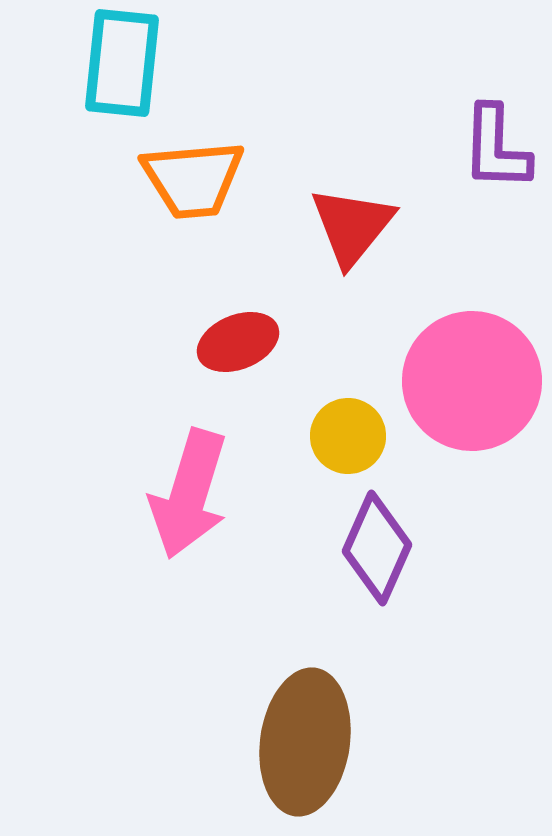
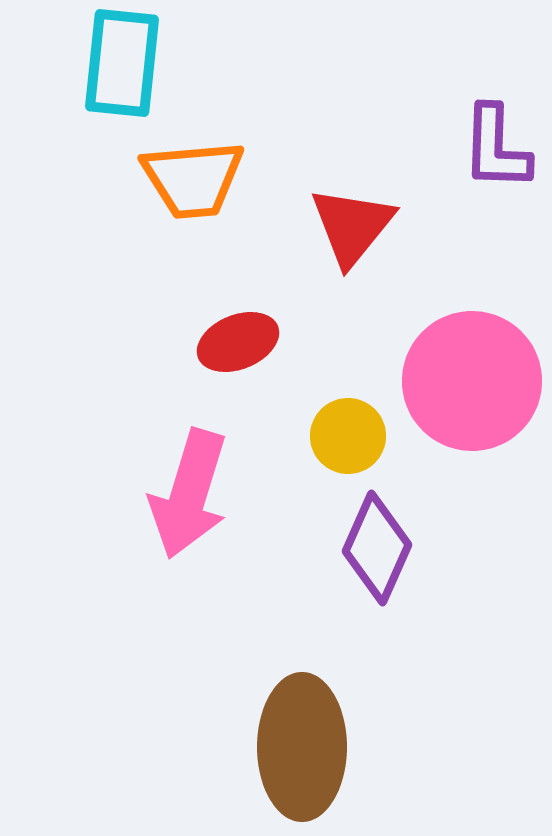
brown ellipse: moved 3 px left, 5 px down; rotated 8 degrees counterclockwise
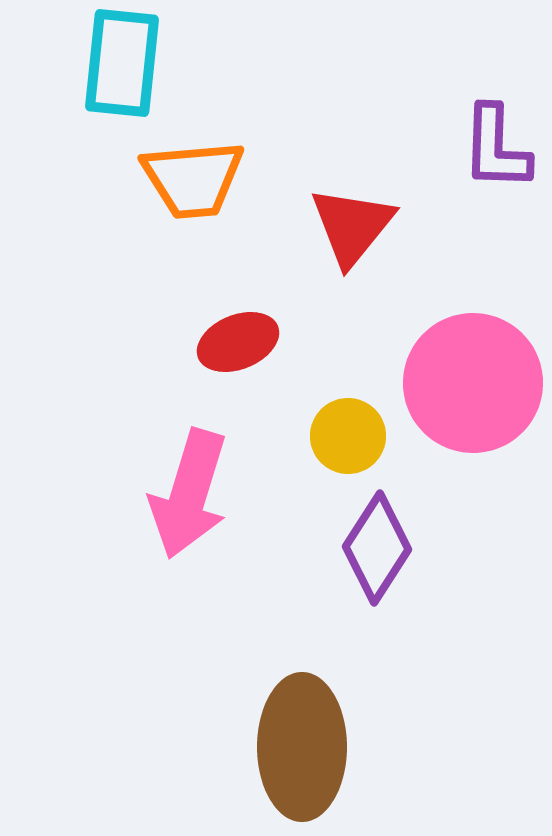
pink circle: moved 1 px right, 2 px down
purple diamond: rotated 9 degrees clockwise
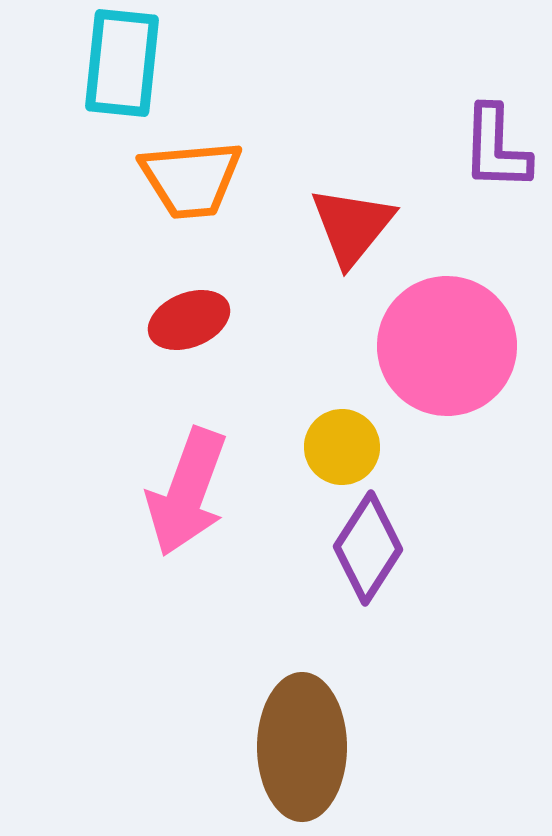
orange trapezoid: moved 2 px left
red ellipse: moved 49 px left, 22 px up
pink circle: moved 26 px left, 37 px up
yellow circle: moved 6 px left, 11 px down
pink arrow: moved 2 px left, 2 px up; rotated 3 degrees clockwise
purple diamond: moved 9 px left
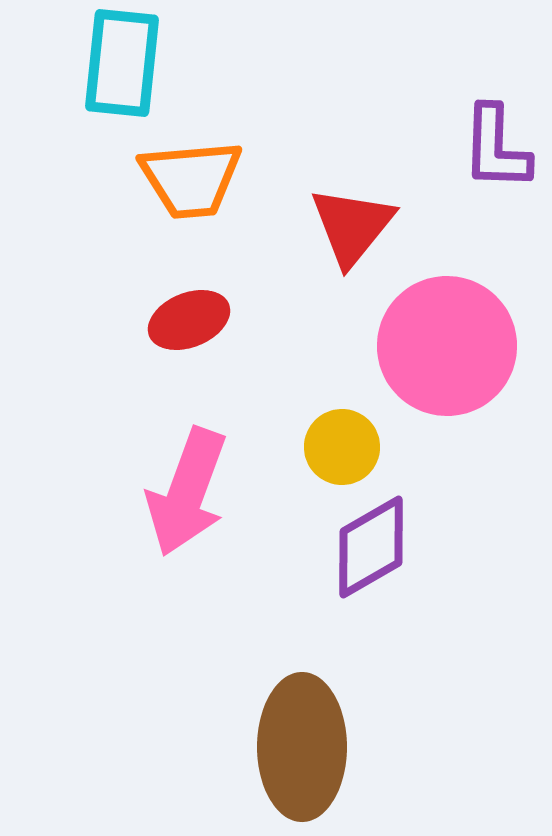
purple diamond: moved 3 px right, 1 px up; rotated 27 degrees clockwise
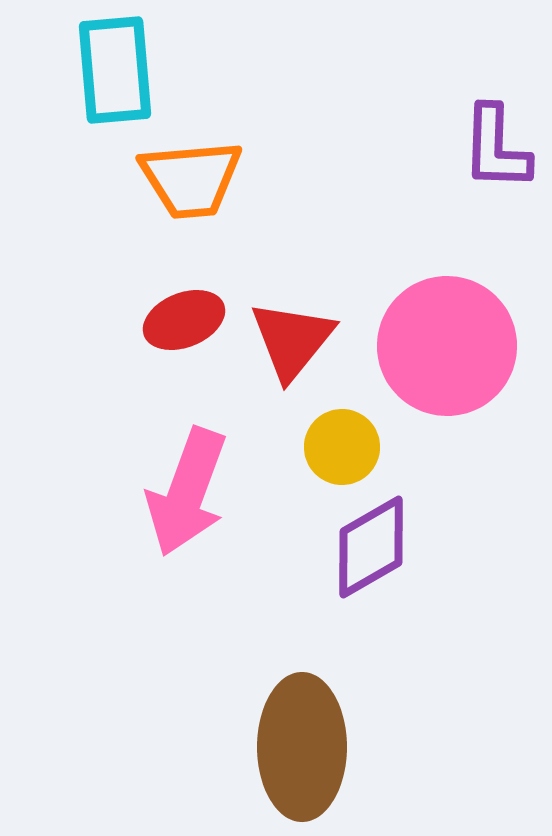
cyan rectangle: moved 7 px left, 7 px down; rotated 11 degrees counterclockwise
red triangle: moved 60 px left, 114 px down
red ellipse: moved 5 px left
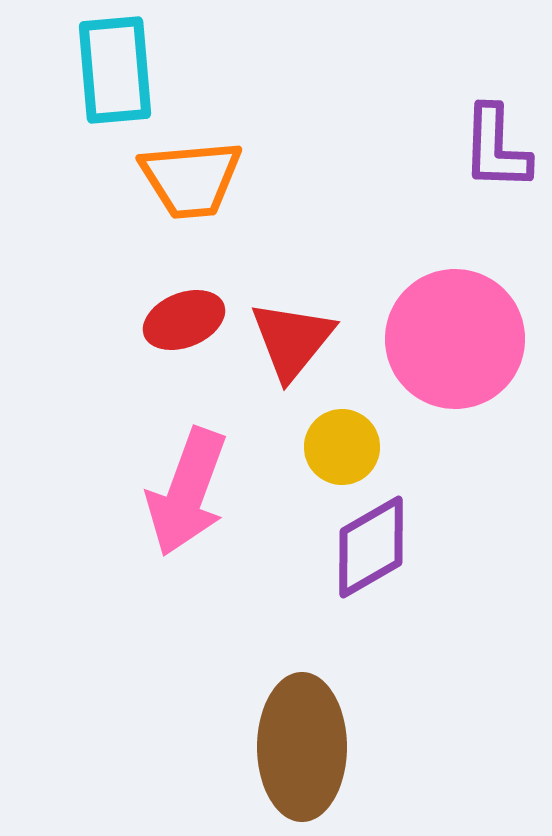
pink circle: moved 8 px right, 7 px up
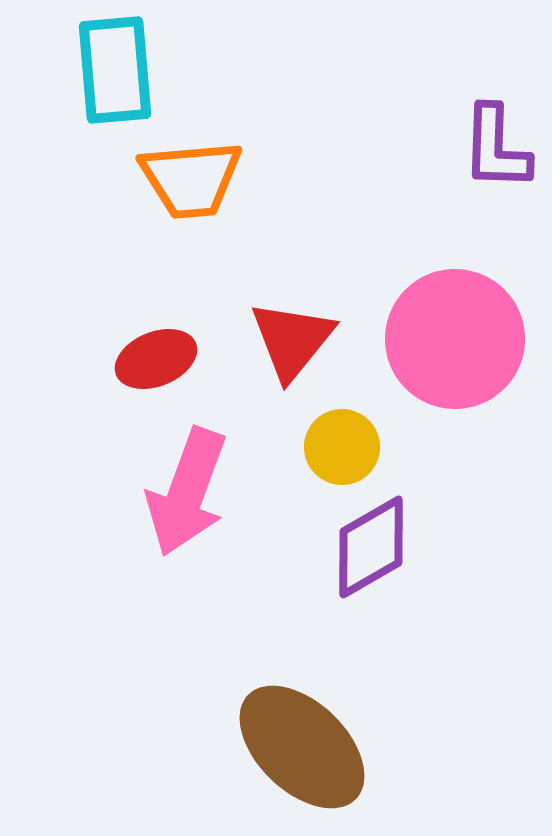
red ellipse: moved 28 px left, 39 px down
brown ellipse: rotated 46 degrees counterclockwise
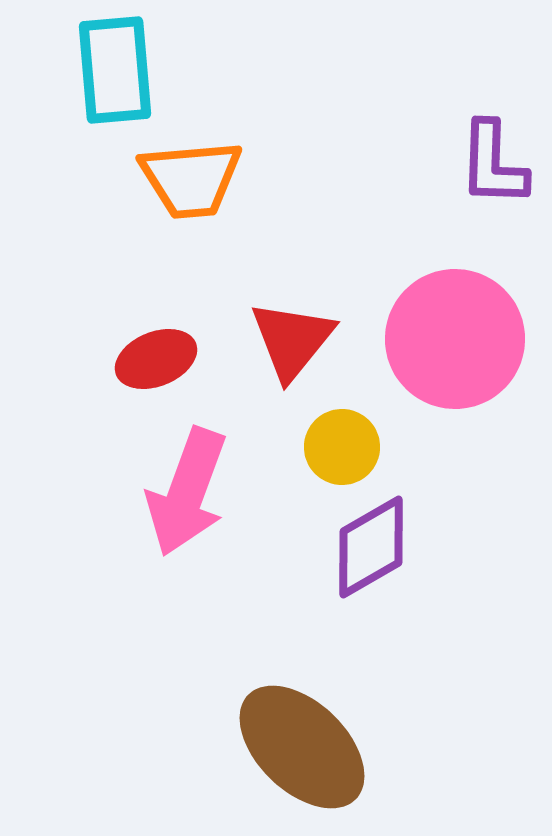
purple L-shape: moved 3 px left, 16 px down
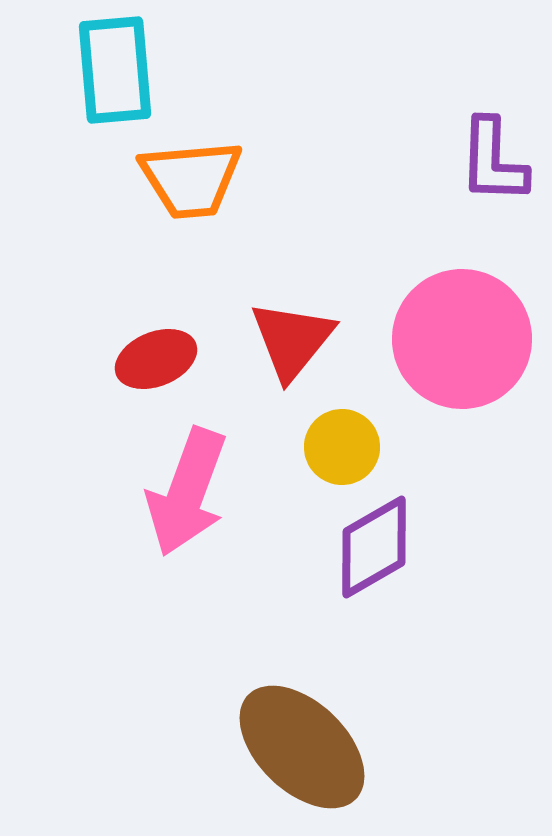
purple L-shape: moved 3 px up
pink circle: moved 7 px right
purple diamond: moved 3 px right
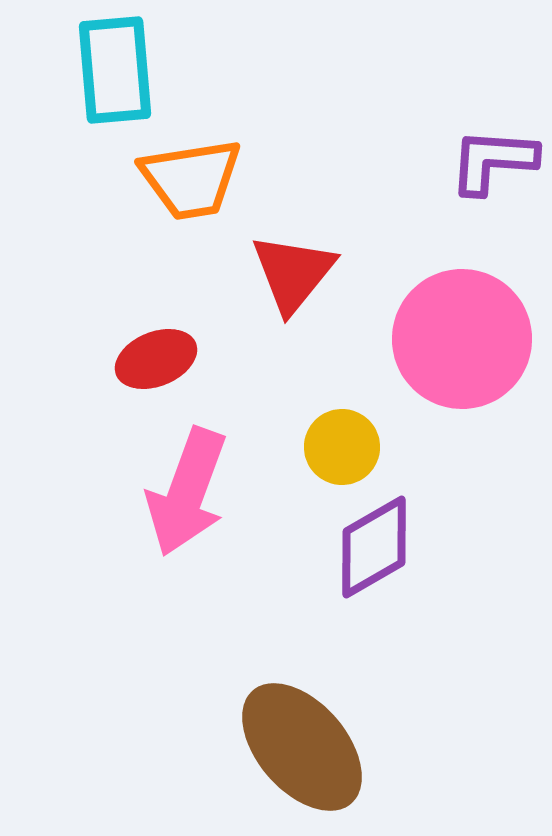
purple L-shape: rotated 92 degrees clockwise
orange trapezoid: rotated 4 degrees counterclockwise
red triangle: moved 1 px right, 67 px up
brown ellipse: rotated 5 degrees clockwise
